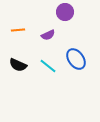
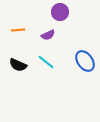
purple circle: moved 5 px left
blue ellipse: moved 9 px right, 2 px down
cyan line: moved 2 px left, 4 px up
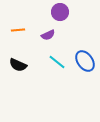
cyan line: moved 11 px right
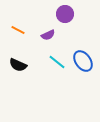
purple circle: moved 5 px right, 2 px down
orange line: rotated 32 degrees clockwise
blue ellipse: moved 2 px left
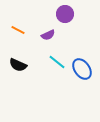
blue ellipse: moved 1 px left, 8 px down
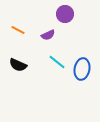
blue ellipse: rotated 45 degrees clockwise
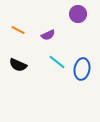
purple circle: moved 13 px right
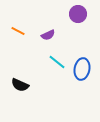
orange line: moved 1 px down
black semicircle: moved 2 px right, 20 px down
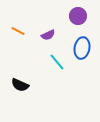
purple circle: moved 2 px down
cyan line: rotated 12 degrees clockwise
blue ellipse: moved 21 px up
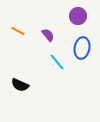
purple semicircle: rotated 104 degrees counterclockwise
